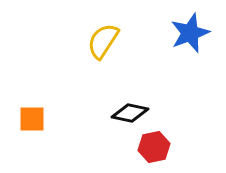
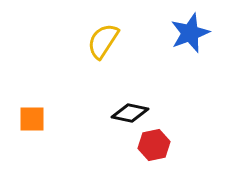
red hexagon: moved 2 px up
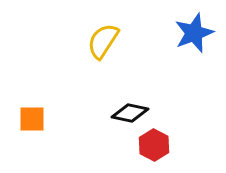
blue star: moved 4 px right
red hexagon: rotated 20 degrees counterclockwise
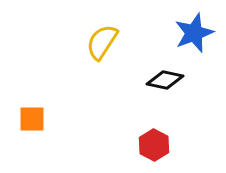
yellow semicircle: moved 1 px left, 1 px down
black diamond: moved 35 px right, 33 px up
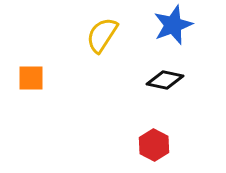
blue star: moved 21 px left, 8 px up
yellow semicircle: moved 7 px up
orange square: moved 1 px left, 41 px up
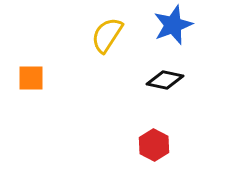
yellow semicircle: moved 5 px right
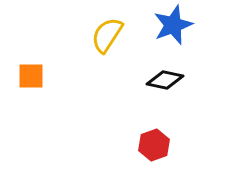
orange square: moved 2 px up
red hexagon: rotated 12 degrees clockwise
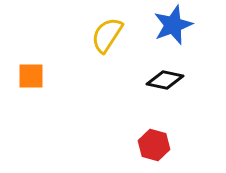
red hexagon: rotated 24 degrees counterclockwise
